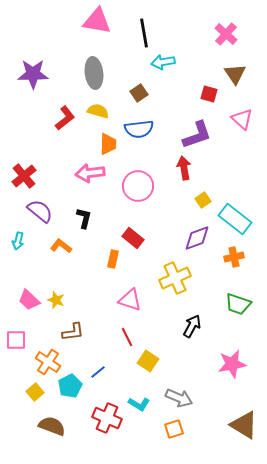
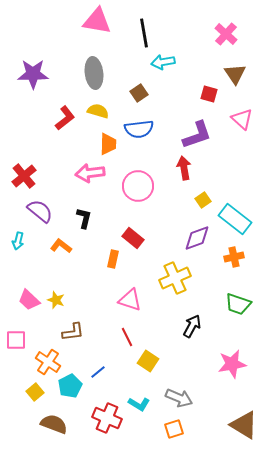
brown semicircle at (52, 426): moved 2 px right, 2 px up
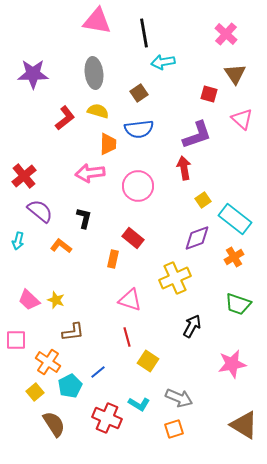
orange cross at (234, 257): rotated 18 degrees counterclockwise
red line at (127, 337): rotated 12 degrees clockwise
brown semicircle at (54, 424): rotated 36 degrees clockwise
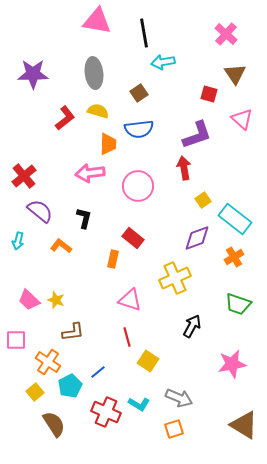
red cross at (107, 418): moved 1 px left, 6 px up
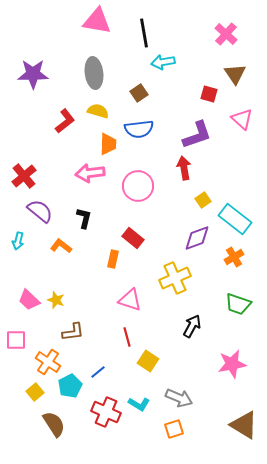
red L-shape at (65, 118): moved 3 px down
